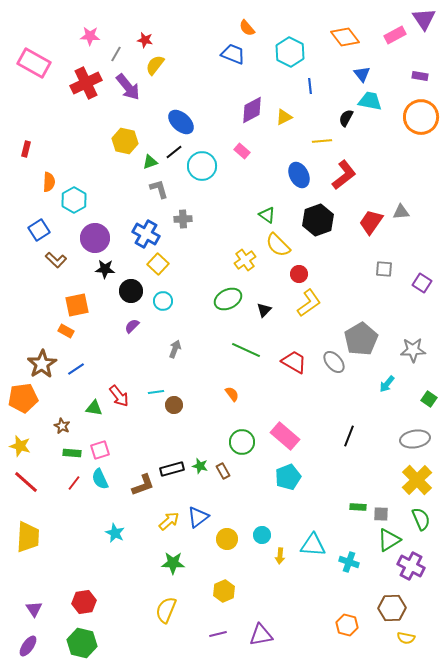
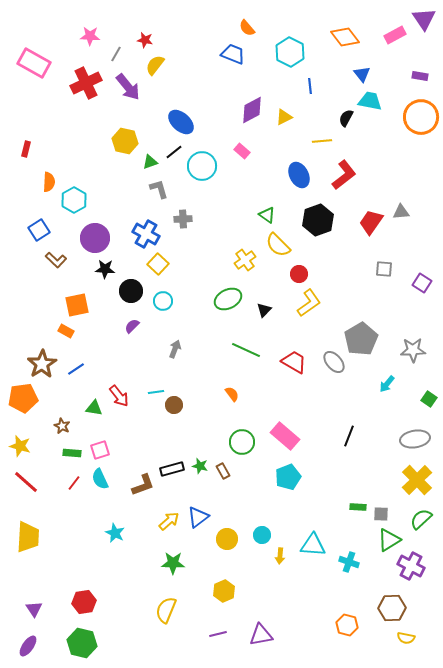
green semicircle at (421, 519): rotated 110 degrees counterclockwise
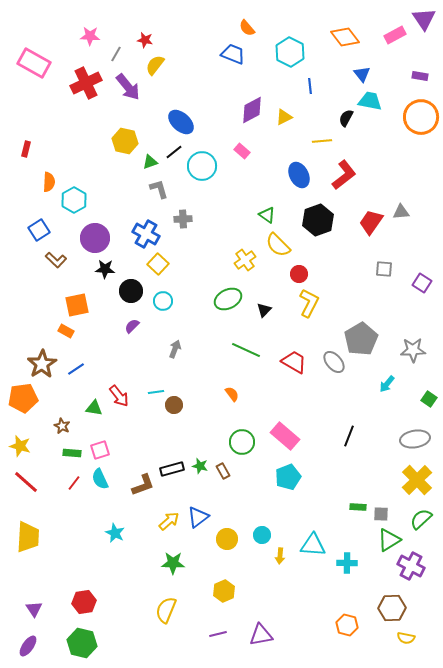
yellow L-shape at (309, 303): rotated 28 degrees counterclockwise
cyan cross at (349, 562): moved 2 px left, 1 px down; rotated 18 degrees counterclockwise
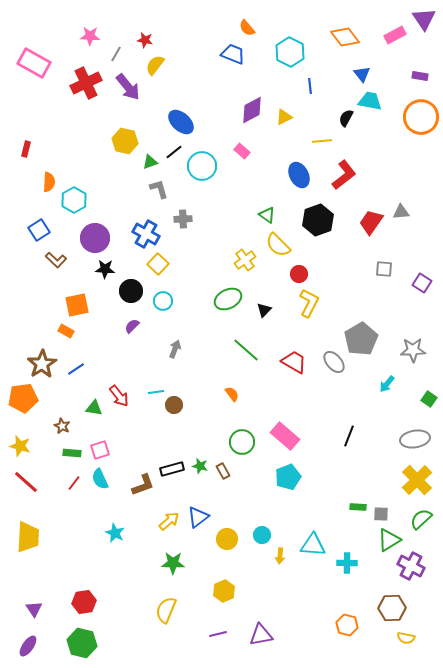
green line at (246, 350): rotated 16 degrees clockwise
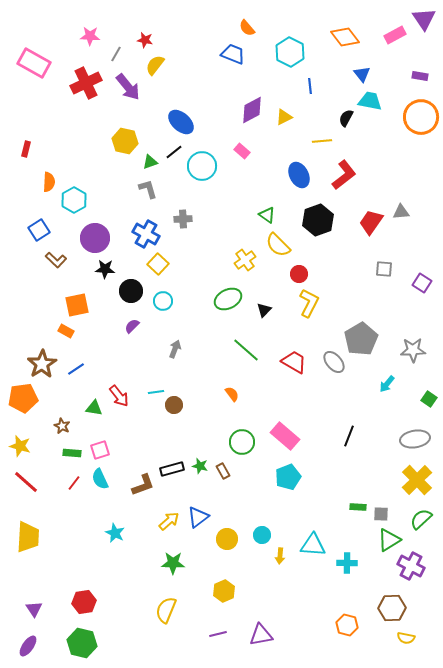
gray L-shape at (159, 189): moved 11 px left
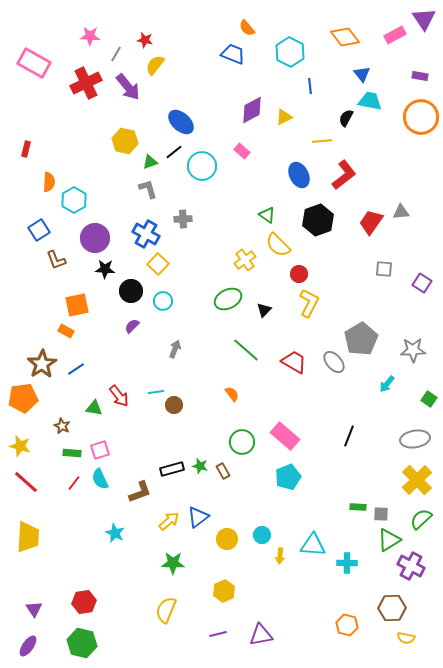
brown L-shape at (56, 260): rotated 25 degrees clockwise
brown L-shape at (143, 485): moved 3 px left, 7 px down
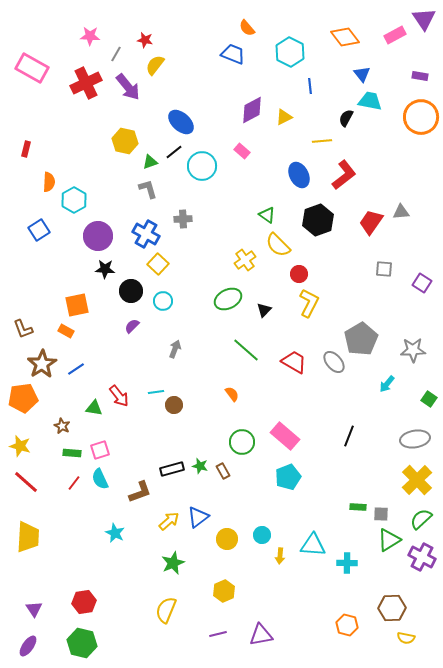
pink rectangle at (34, 63): moved 2 px left, 5 px down
purple circle at (95, 238): moved 3 px right, 2 px up
brown L-shape at (56, 260): moved 33 px left, 69 px down
green star at (173, 563): rotated 25 degrees counterclockwise
purple cross at (411, 566): moved 11 px right, 9 px up
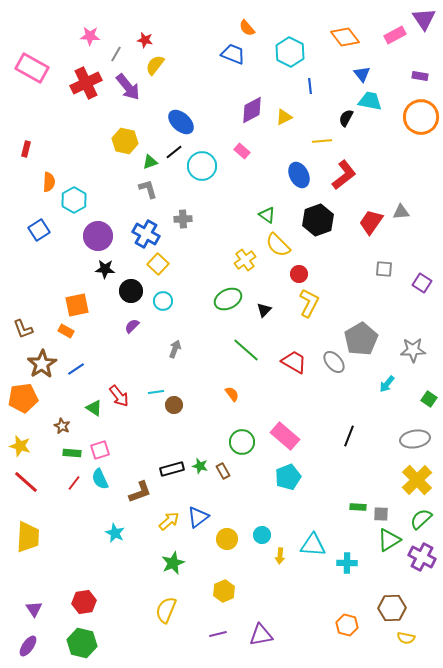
green triangle at (94, 408): rotated 24 degrees clockwise
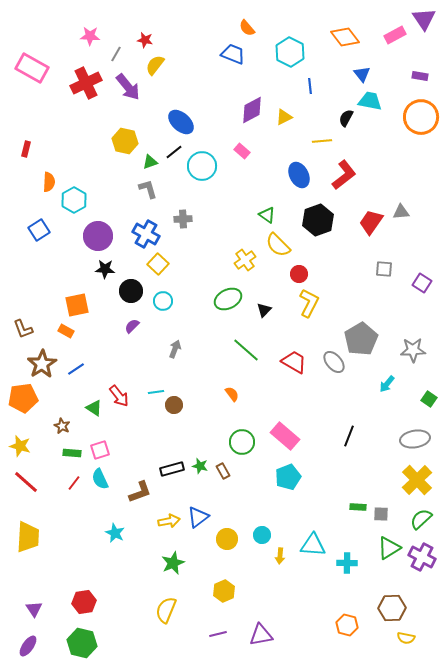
yellow arrow at (169, 521): rotated 30 degrees clockwise
green triangle at (389, 540): moved 8 px down
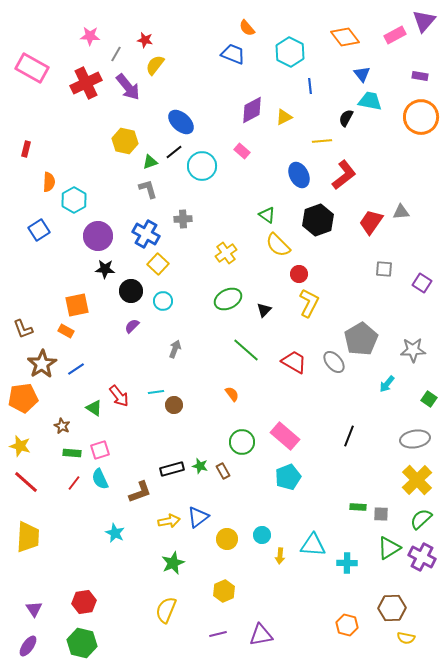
purple triangle at (424, 19): moved 2 px down; rotated 15 degrees clockwise
yellow cross at (245, 260): moved 19 px left, 7 px up
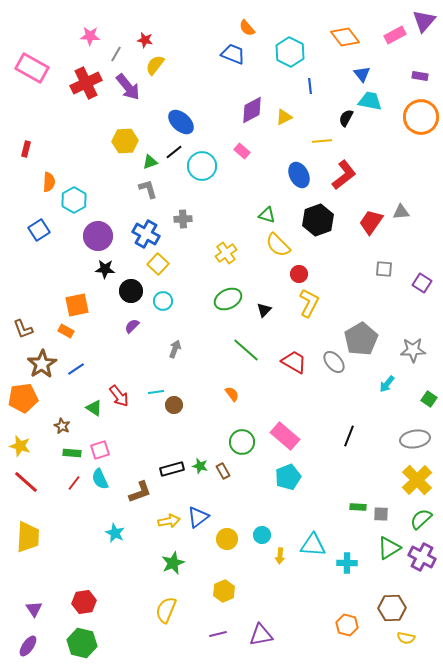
yellow hexagon at (125, 141): rotated 15 degrees counterclockwise
green triangle at (267, 215): rotated 18 degrees counterclockwise
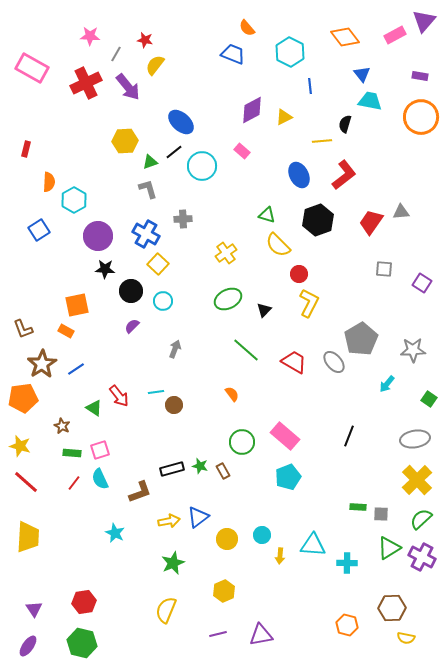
black semicircle at (346, 118): moved 1 px left, 6 px down; rotated 12 degrees counterclockwise
